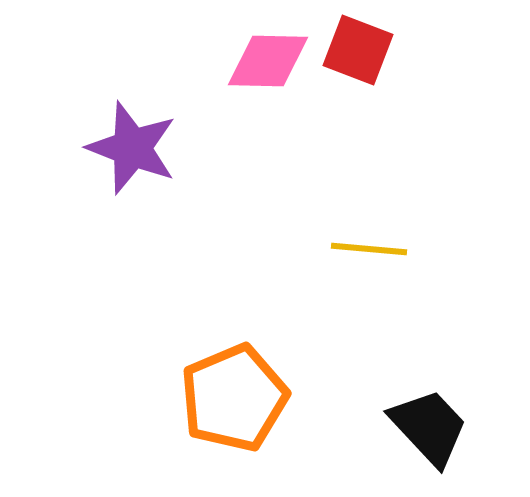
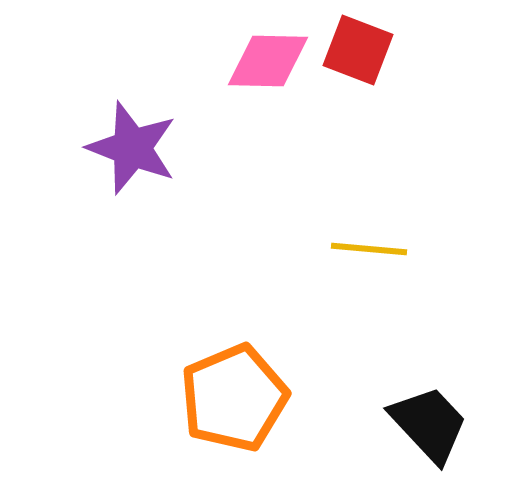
black trapezoid: moved 3 px up
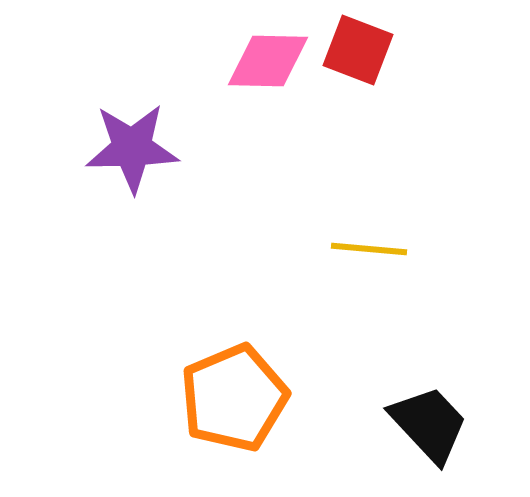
purple star: rotated 22 degrees counterclockwise
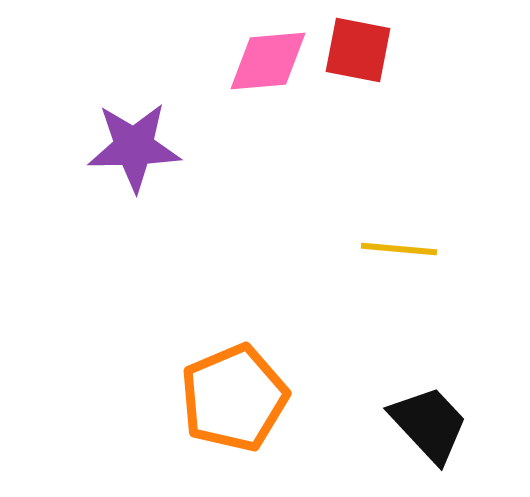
red square: rotated 10 degrees counterclockwise
pink diamond: rotated 6 degrees counterclockwise
purple star: moved 2 px right, 1 px up
yellow line: moved 30 px right
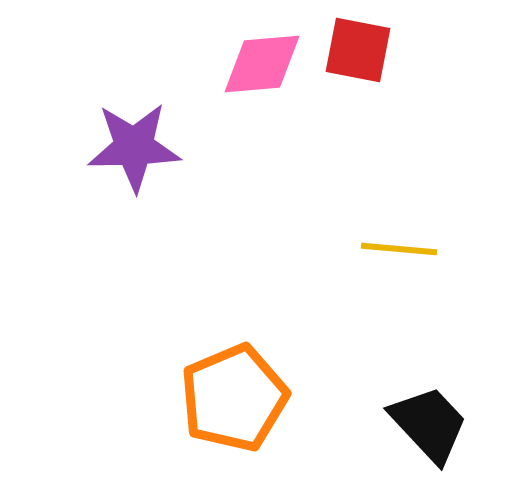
pink diamond: moved 6 px left, 3 px down
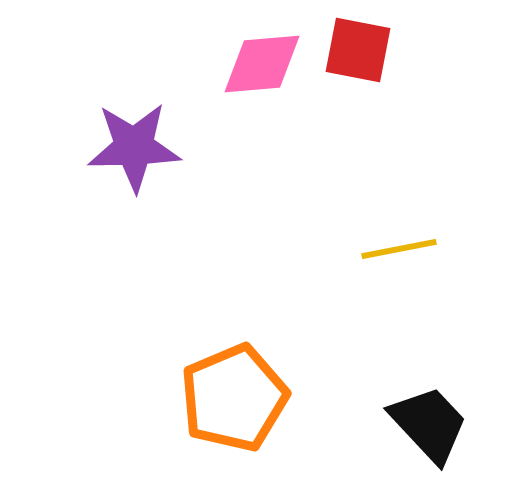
yellow line: rotated 16 degrees counterclockwise
